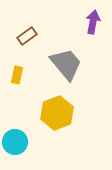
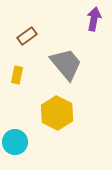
purple arrow: moved 1 px right, 3 px up
yellow hexagon: rotated 12 degrees counterclockwise
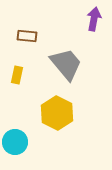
brown rectangle: rotated 42 degrees clockwise
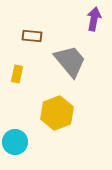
brown rectangle: moved 5 px right
gray trapezoid: moved 4 px right, 3 px up
yellow rectangle: moved 1 px up
yellow hexagon: rotated 12 degrees clockwise
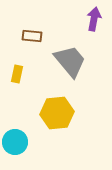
yellow hexagon: rotated 16 degrees clockwise
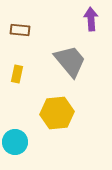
purple arrow: moved 3 px left; rotated 15 degrees counterclockwise
brown rectangle: moved 12 px left, 6 px up
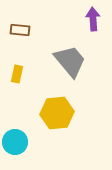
purple arrow: moved 2 px right
